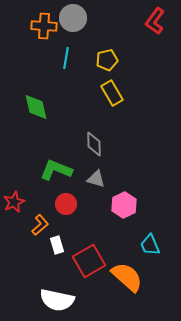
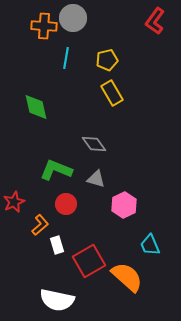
gray diamond: rotated 35 degrees counterclockwise
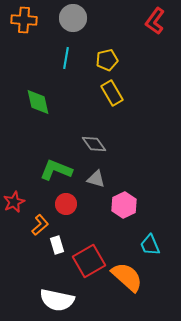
orange cross: moved 20 px left, 6 px up
green diamond: moved 2 px right, 5 px up
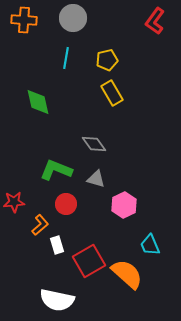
red star: rotated 20 degrees clockwise
orange semicircle: moved 3 px up
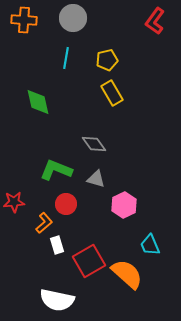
orange L-shape: moved 4 px right, 2 px up
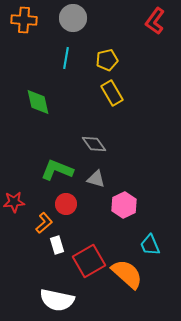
green L-shape: moved 1 px right
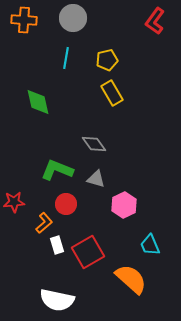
red square: moved 1 px left, 9 px up
orange semicircle: moved 4 px right, 5 px down
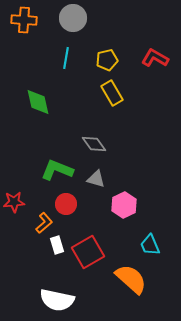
red L-shape: moved 37 px down; rotated 84 degrees clockwise
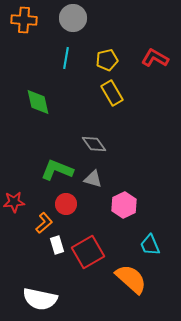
gray triangle: moved 3 px left
white semicircle: moved 17 px left, 1 px up
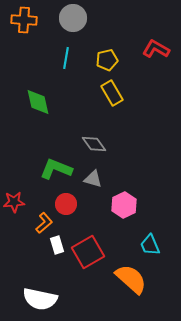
red L-shape: moved 1 px right, 9 px up
green L-shape: moved 1 px left, 1 px up
